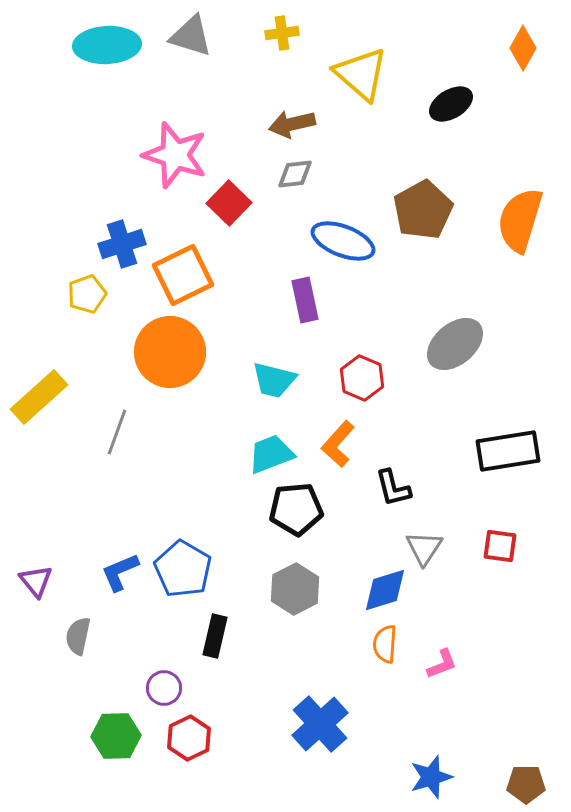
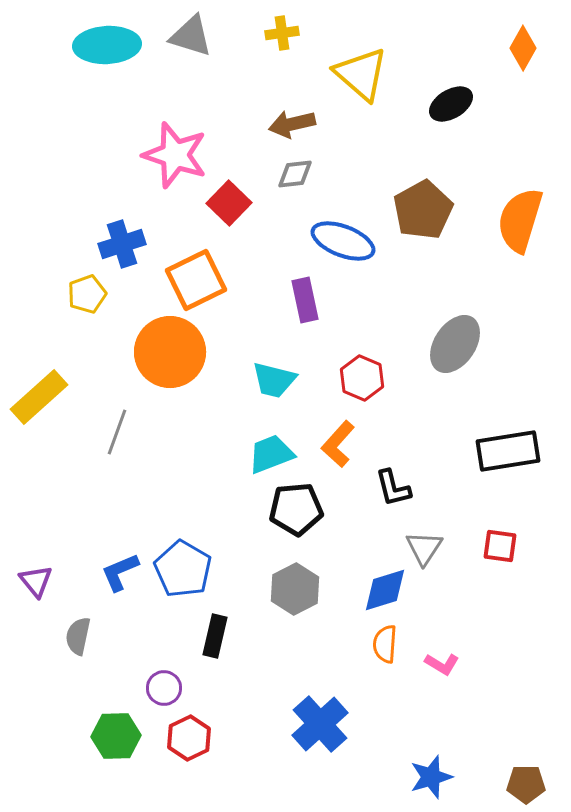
orange square at (183, 275): moved 13 px right, 5 px down
gray ellipse at (455, 344): rotated 16 degrees counterclockwise
pink L-shape at (442, 664): rotated 52 degrees clockwise
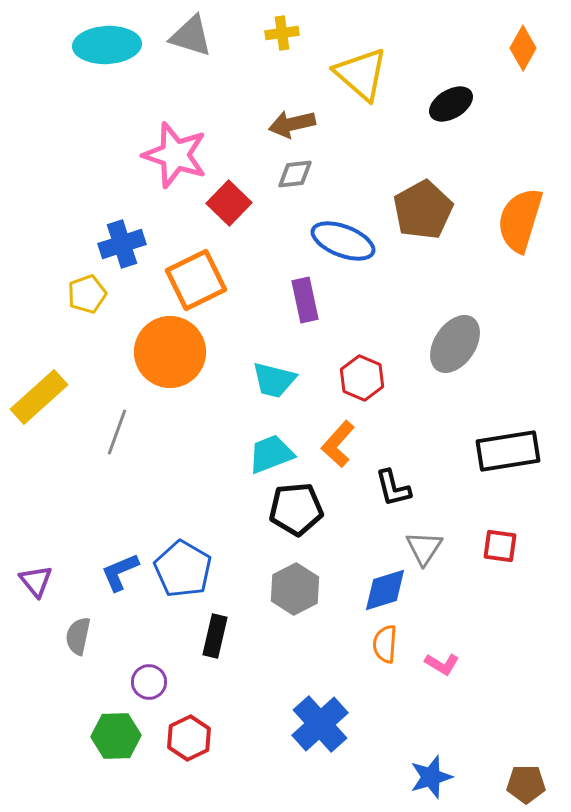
purple circle at (164, 688): moved 15 px left, 6 px up
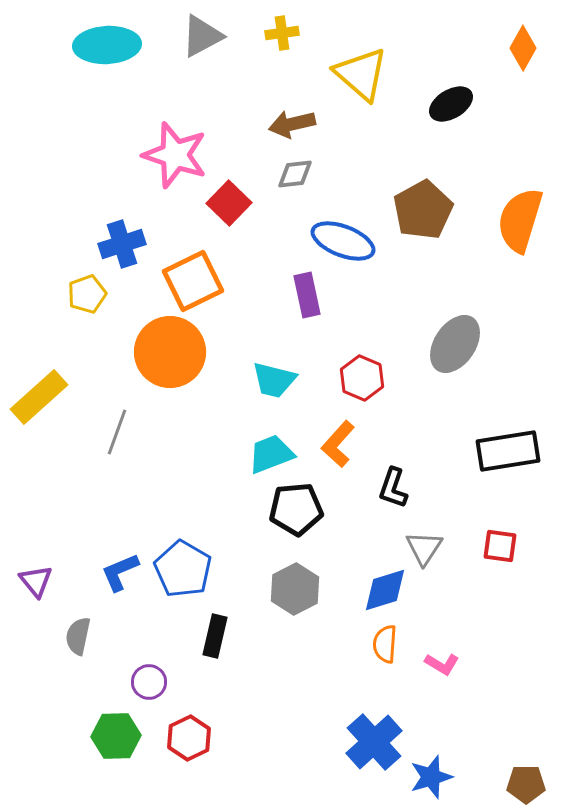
gray triangle at (191, 36): moved 11 px right; rotated 45 degrees counterclockwise
orange square at (196, 280): moved 3 px left, 1 px down
purple rectangle at (305, 300): moved 2 px right, 5 px up
black L-shape at (393, 488): rotated 33 degrees clockwise
blue cross at (320, 724): moved 54 px right, 18 px down
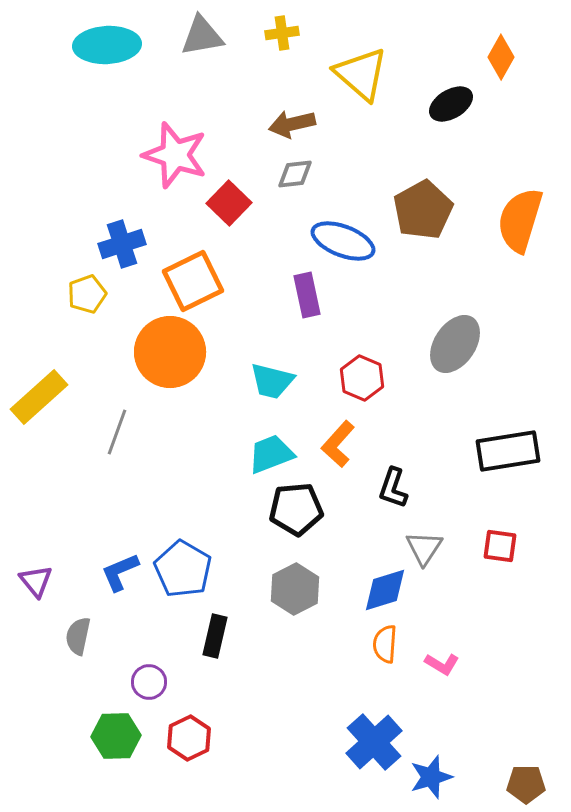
gray triangle at (202, 36): rotated 18 degrees clockwise
orange diamond at (523, 48): moved 22 px left, 9 px down
cyan trapezoid at (274, 380): moved 2 px left, 1 px down
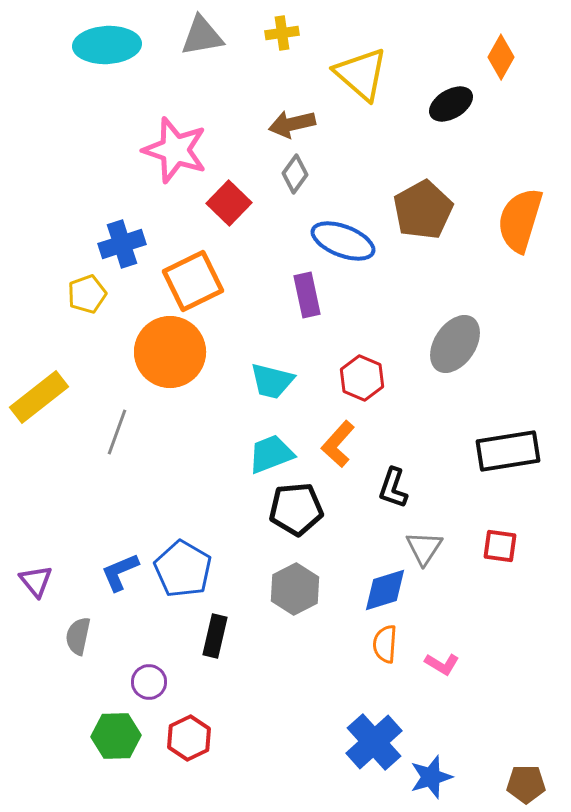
pink star at (175, 155): moved 5 px up
gray diamond at (295, 174): rotated 48 degrees counterclockwise
yellow rectangle at (39, 397): rotated 4 degrees clockwise
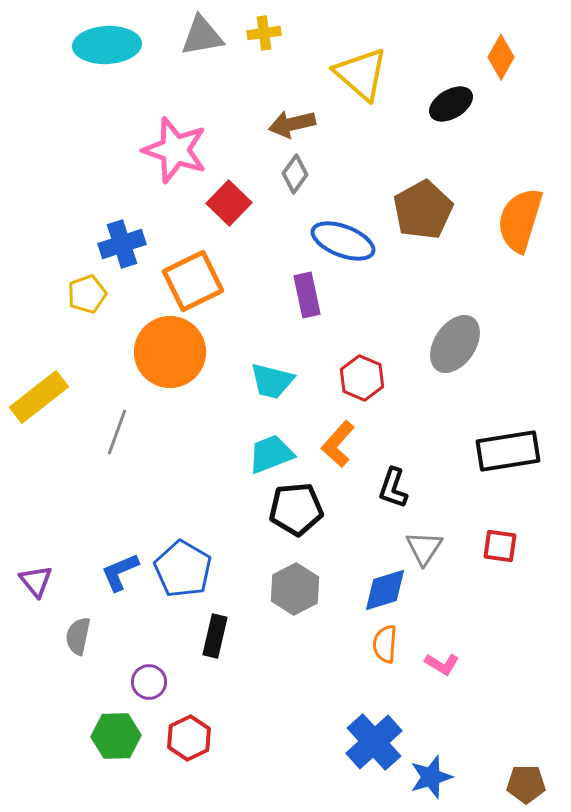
yellow cross at (282, 33): moved 18 px left
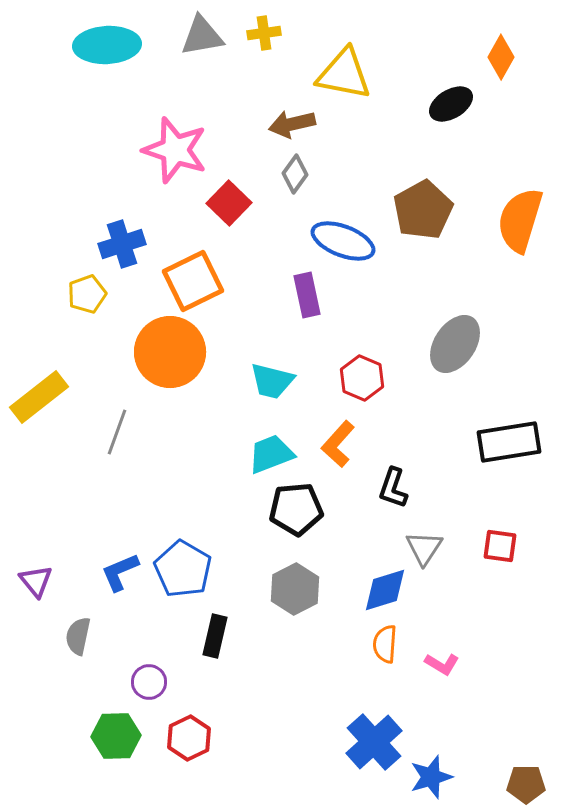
yellow triangle at (361, 74): moved 17 px left; rotated 30 degrees counterclockwise
black rectangle at (508, 451): moved 1 px right, 9 px up
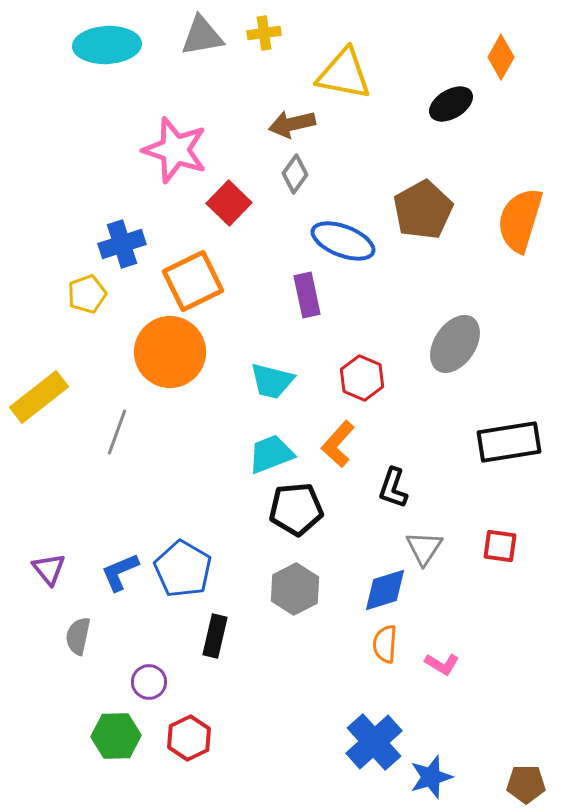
purple triangle at (36, 581): moved 13 px right, 12 px up
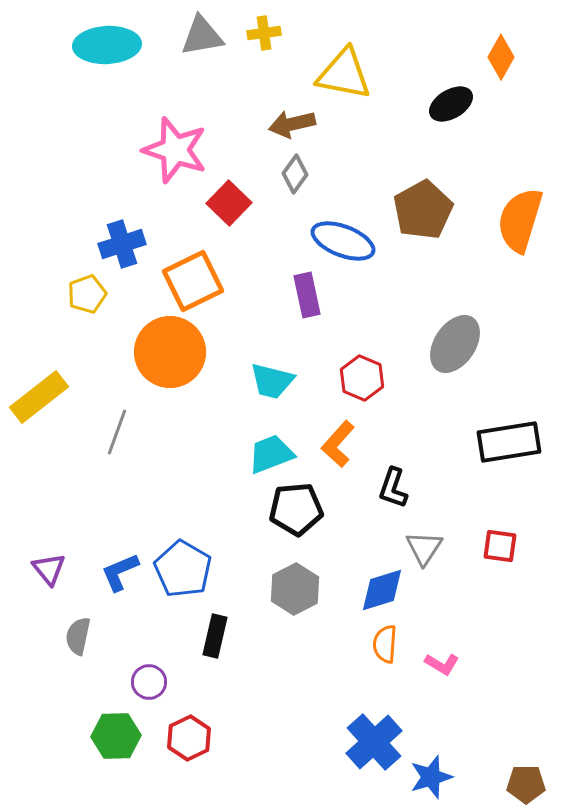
blue diamond at (385, 590): moved 3 px left
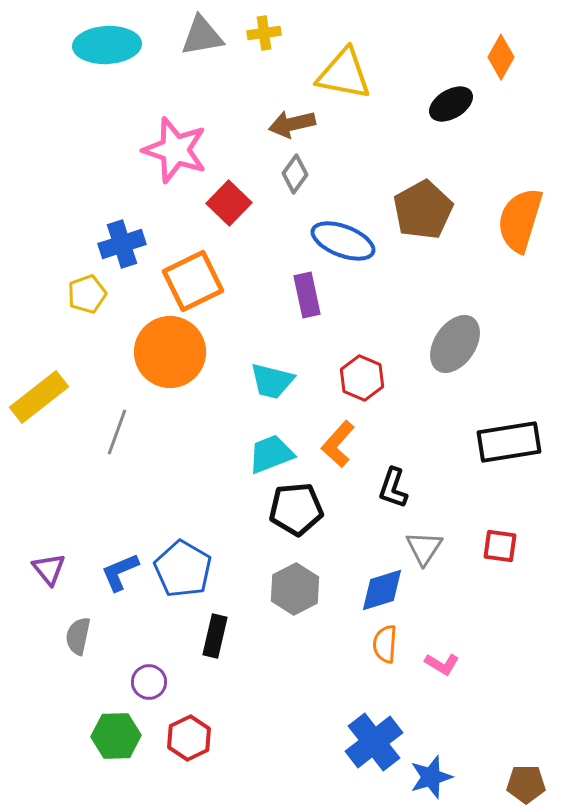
blue cross at (374, 742): rotated 4 degrees clockwise
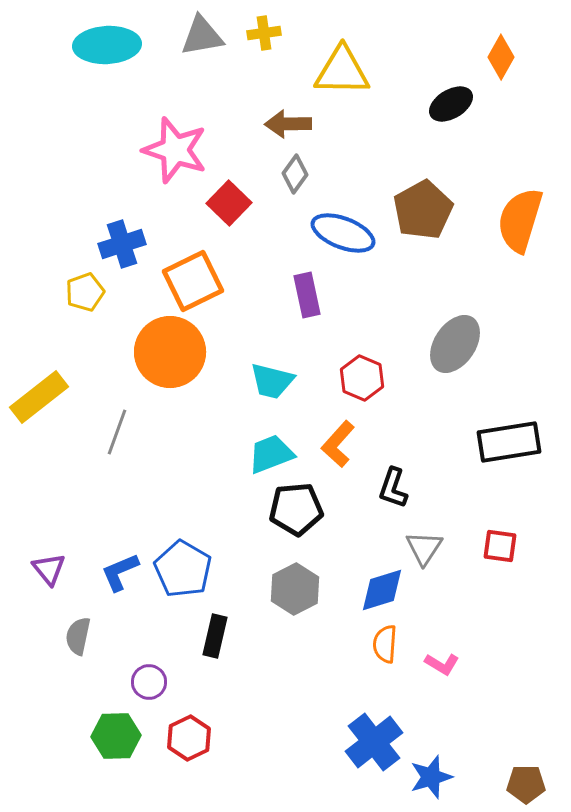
yellow triangle at (344, 74): moved 2 px left, 3 px up; rotated 10 degrees counterclockwise
brown arrow at (292, 124): moved 4 px left; rotated 12 degrees clockwise
blue ellipse at (343, 241): moved 8 px up
yellow pentagon at (87, 294): moved 2 px left, 2 px up
